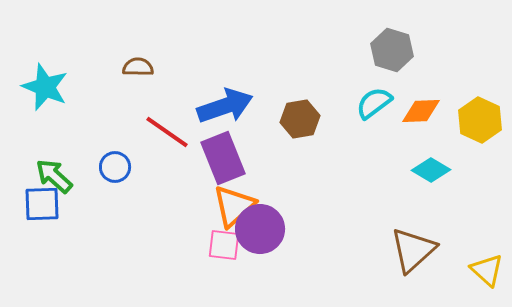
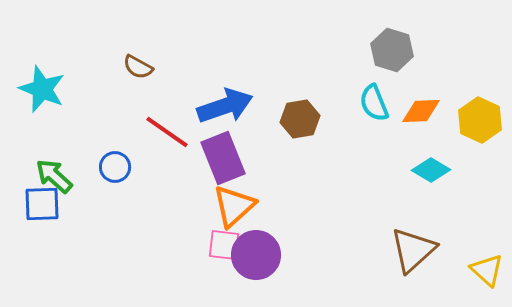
brown semicircle: rotated 152 degrees counterclockwise
cyan star: moved 3 px left, 2 px down
cyan semicircle: rotated 75 degrees counterclockwise
purple circle: moved 4 px left, 26 px down
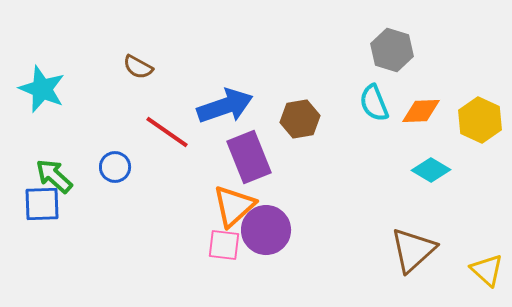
purple rectangle: moved 26 px right, 1 px up
purple circle: moved 10 px right, 25 px up
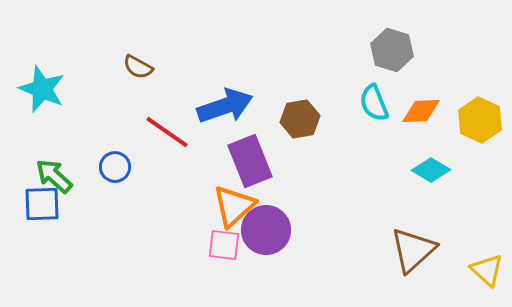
purple rectangle: moved 1 px right, 4 px down
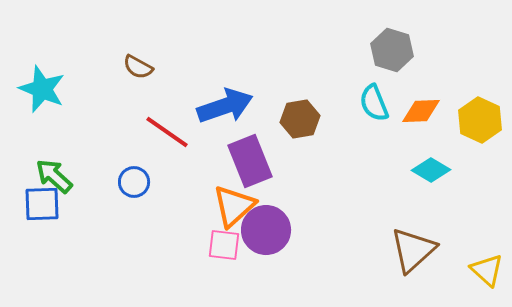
blue circle: moved 19 px right, 15 px down
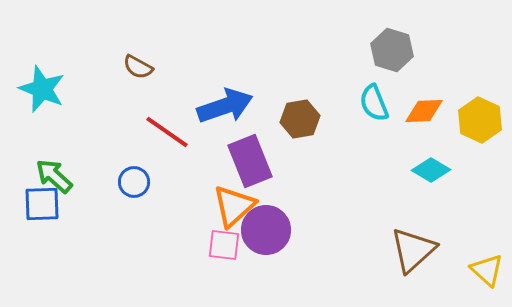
orange diamond: moved 3 px right
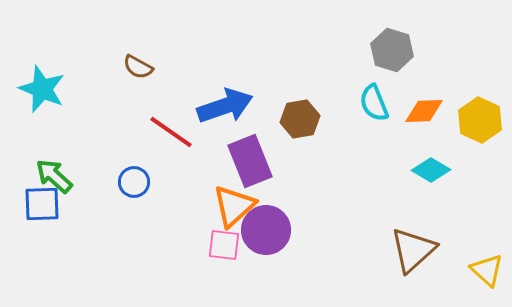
red line: moved 4 px right
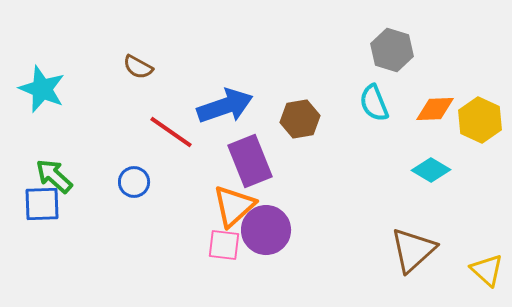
orange diamond: moved 11 px right, 2 px up
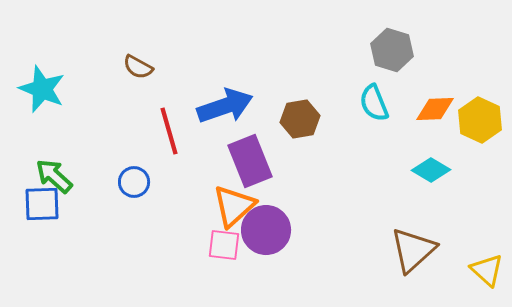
red line: moved 2 px left, 1 px up; rotated 39 degrees clockwise
